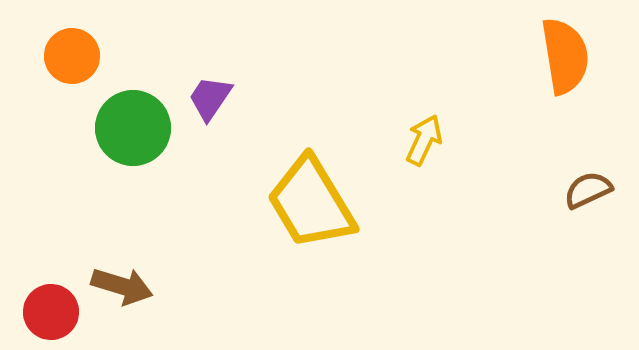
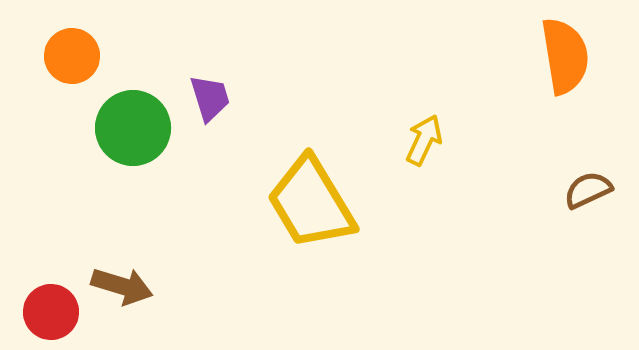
purple trapezoid: rotated 129 degrees clockwise
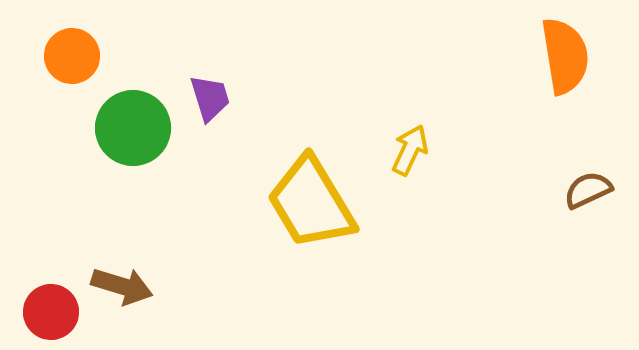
yellow arrow: moved 14 px left, 10 px down
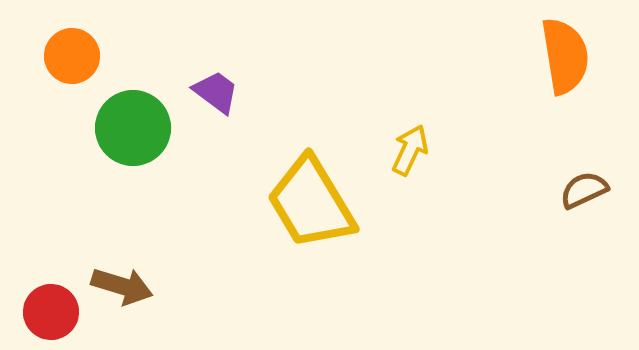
purple trapezoid: moved 6 px right, 6 px up; rotated 36 degrees counterclockwise
brown semicircle: moved 4 px left
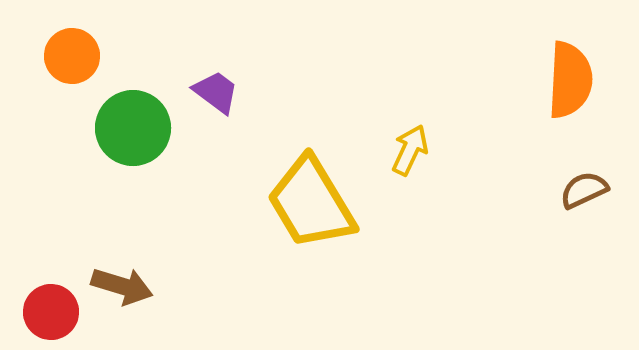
orange semicircle: moved 5 px right, 24 px down; rotated 12 degrees clockwise
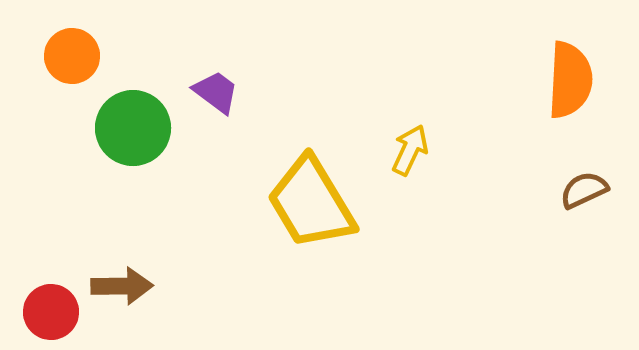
brown arrow: rotated 18 degrees counterclockwise
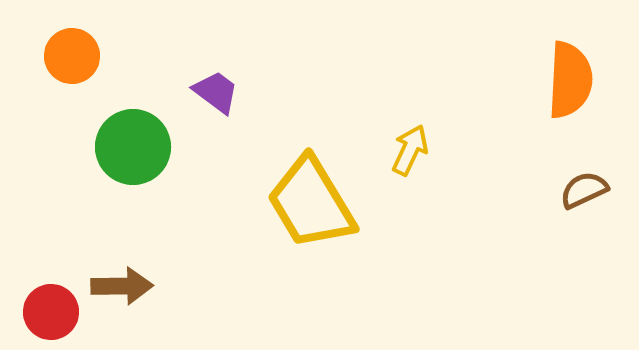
green circle: moved 19 px down
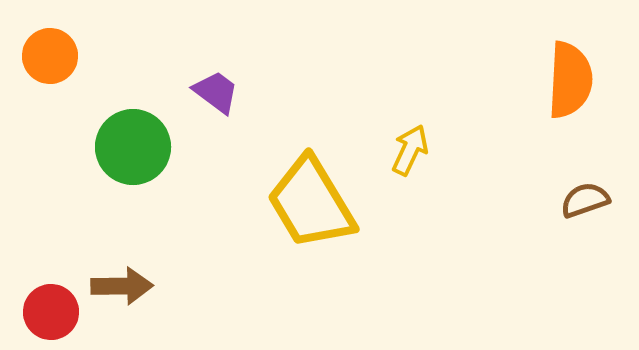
orange circle: moved 22 px left
brown semicircle: moved 1 px right, 10 px down; rotated 6 degrees clockwise
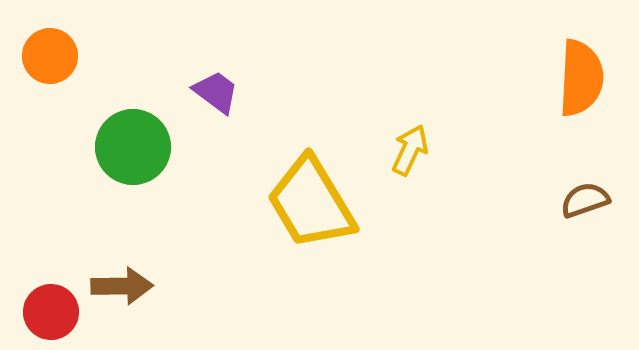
orange semicircle: moved 11 px right, 2 px up
